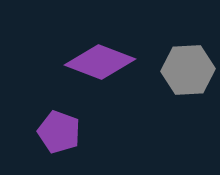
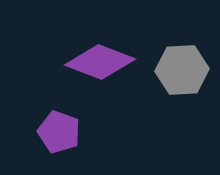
gray hexagon: moved 6 px left
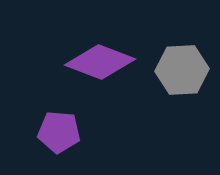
purple pentagon: rotated 15 degrees counterclockwise
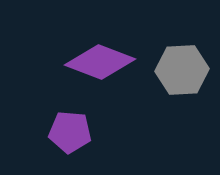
purple pentagon: moved 11 px right
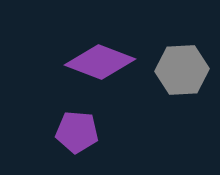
purple pentagon: moved 7 px right
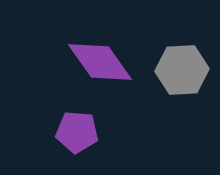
purple diamond: rotated 34 degrees clockwise
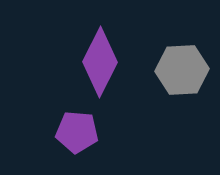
purple diamond: rotated 62 degrees clockwise
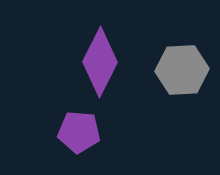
purple pentagon: moved 2 px right
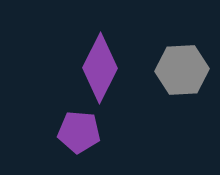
purple diamond: moved 6 px down
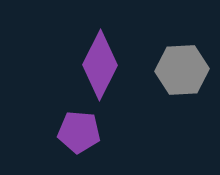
purple diamond: moved 3 px up
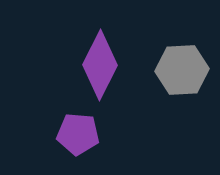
purple pentagon: moved 1 px left, 2 px down
